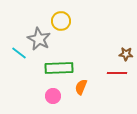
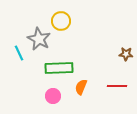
cyan line: rotated 28 degrees clockwise
red line: moved 13 px down
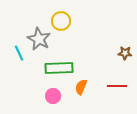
brown star: moved 1 px left, 1 px up
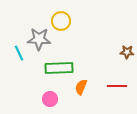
gray star: rotated 25 degrees counterclockwise
brown star: moved 2 px right, 1 px up
pink circle: moved 3 px left, 3 px down
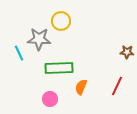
red line: rotated 66 degrees counterclockwise
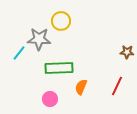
cyan line: rotated 63 degrees clockwise
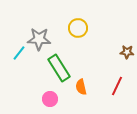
yellow circle: moved 17 px right, 7 px down
green rectangle: rotated 60 degrees clockwise
orange semicircle: rotated 35 degrees counterclockwise
